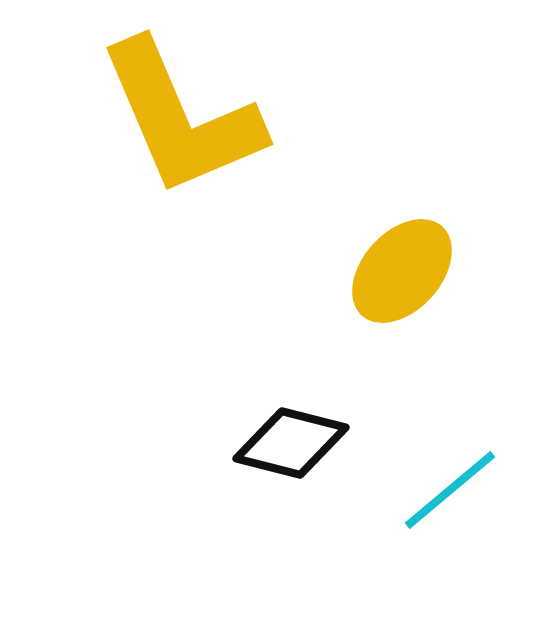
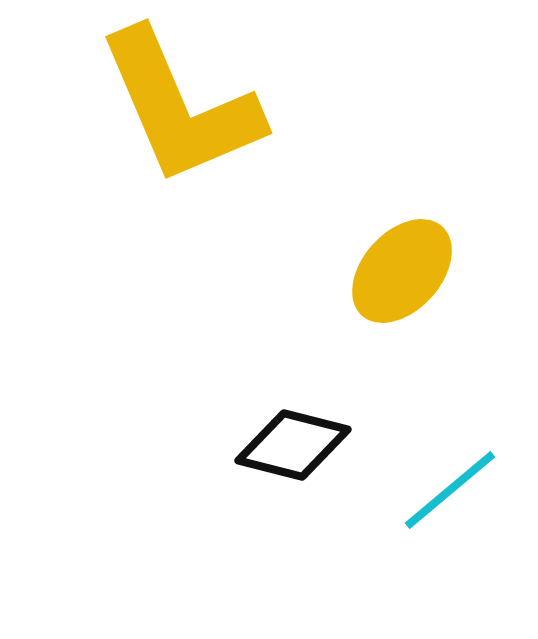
yellow L-shape: moved 1 px left, 11 px up
black diamond: moved 2 px right, 2 px down
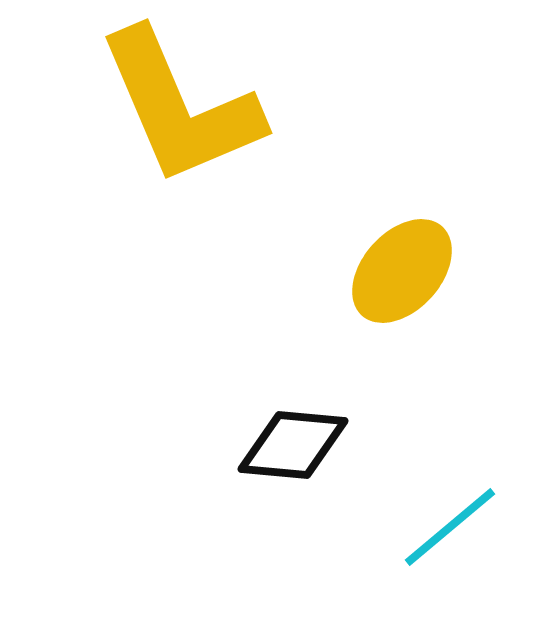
black diamond: rotated 9 degrees counterclockwise
cyan line: moved 37 px down
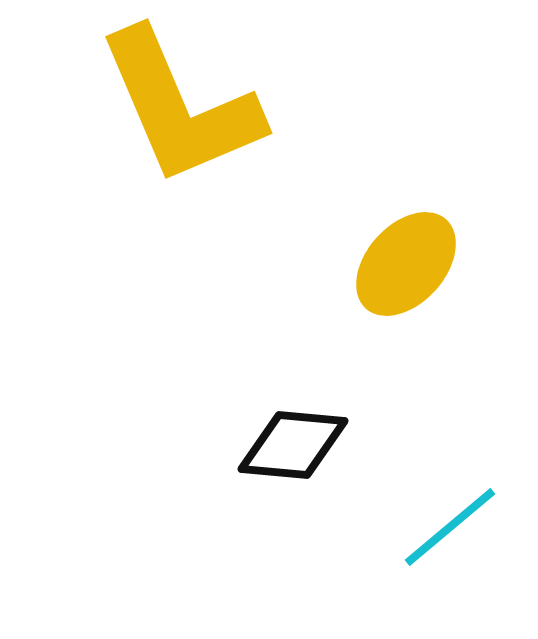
yellow ellipse: moved 4 px right, 7 px up
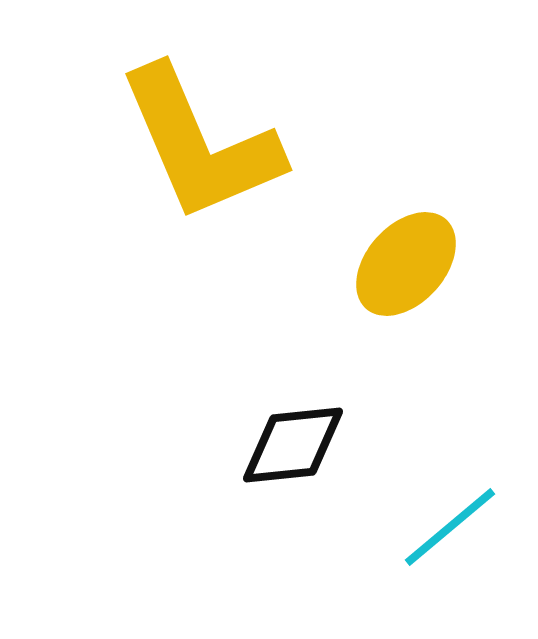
yellow L-shape: moved 20 px right, 37 px down
black diamond: rotated 11 degrees counterclockwise
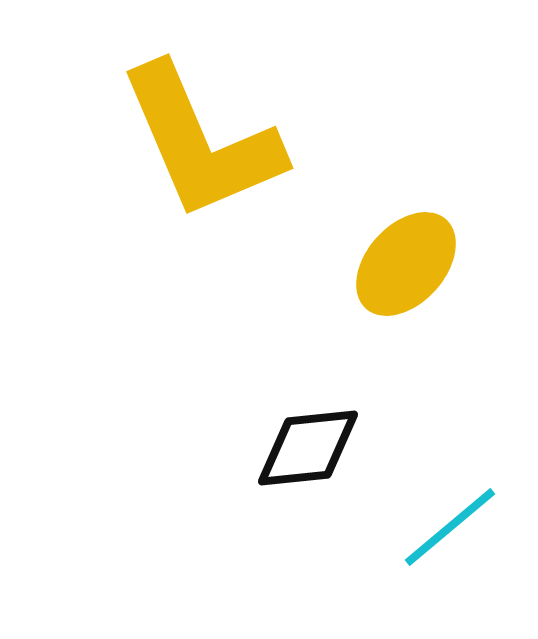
yellow L-shape: moved 1 px right, 2 px up
black diamond: moved 15 px right, 3 px down
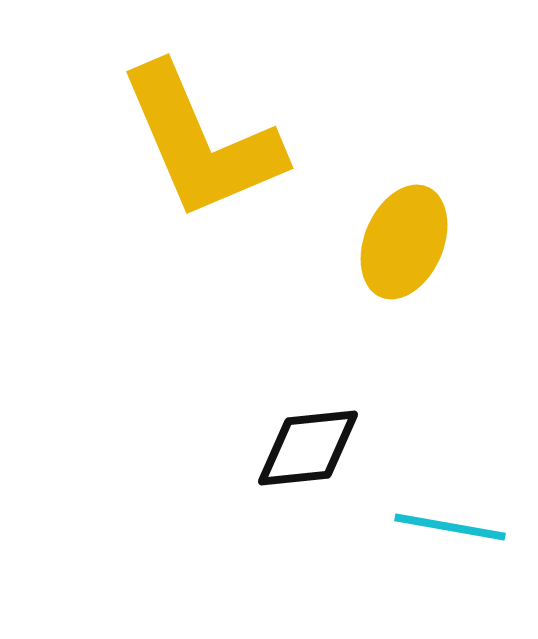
yellow ellipse: moved 2 px left, 22 px up; rotated 19 degrees counterclockwise
cyan line: rotated 50 degrees clockwise
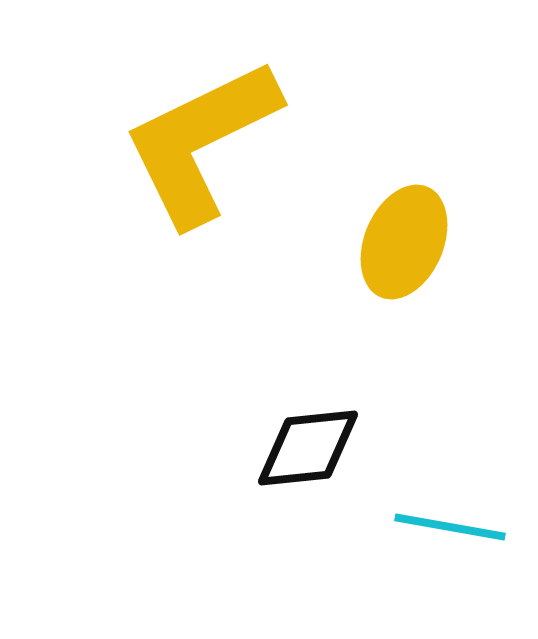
yellow L-shape: rotated 87 degrees clockwise
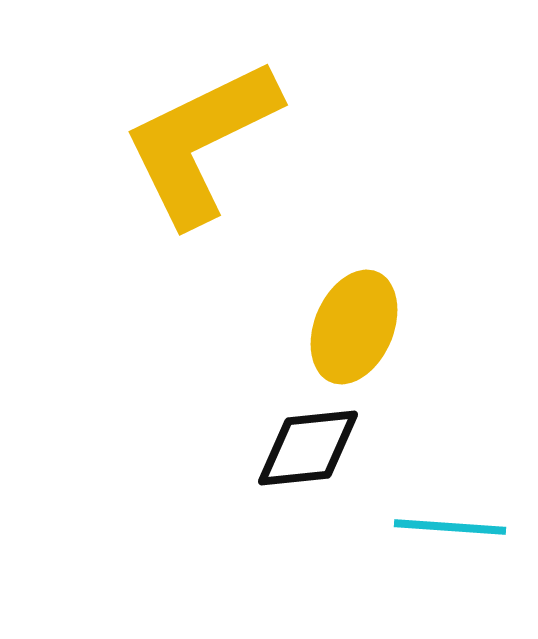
yellow ellipse: moved 50 px left, 85 px down
cyan line: rotated 6 degrees counterclockwise
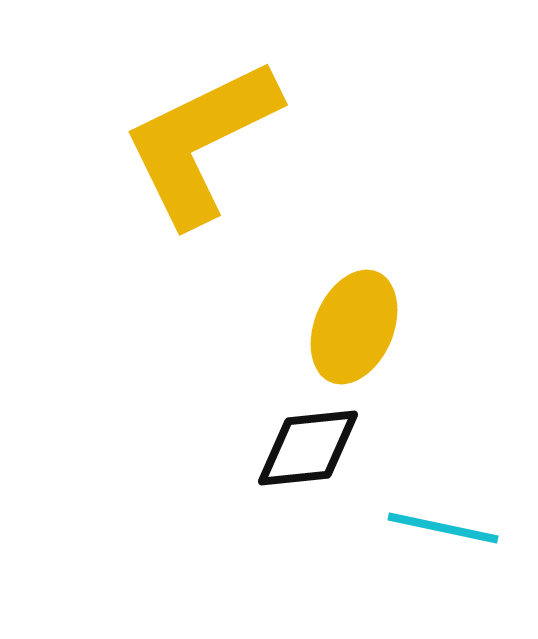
cyan line: moved 7 px left, 1 px down; rotated 8 degrees clockwise
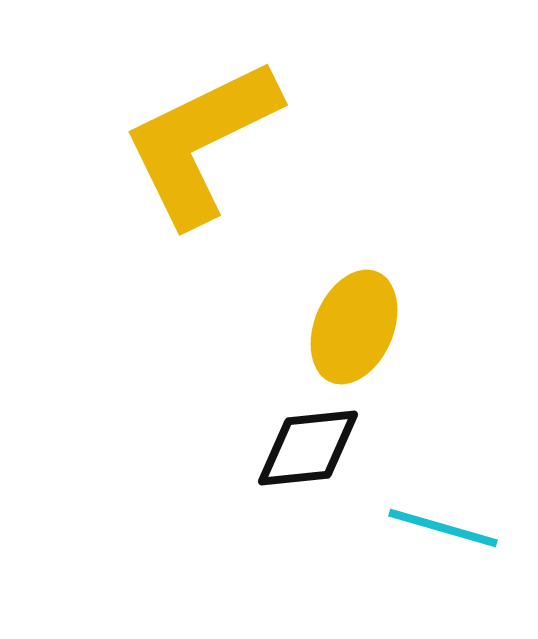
cyan line: rotated 4 degrees clockwise
